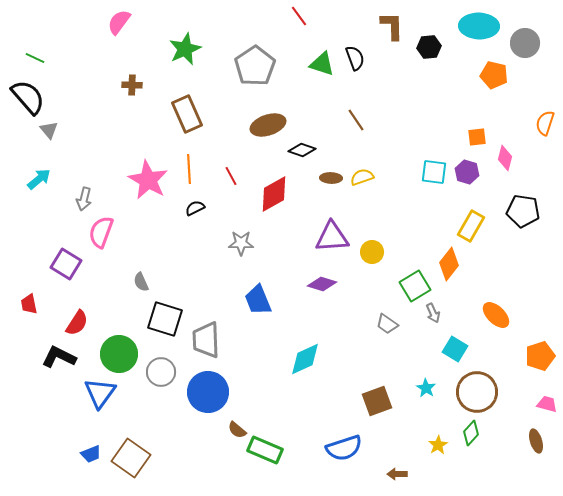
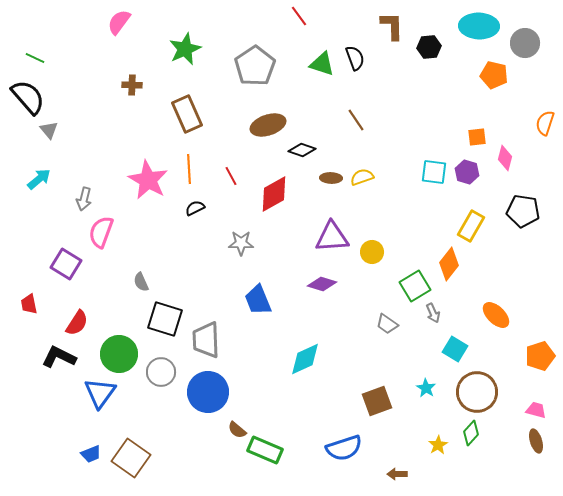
pink trapezoid at (547, 404): moved 11 px left, 6 px down
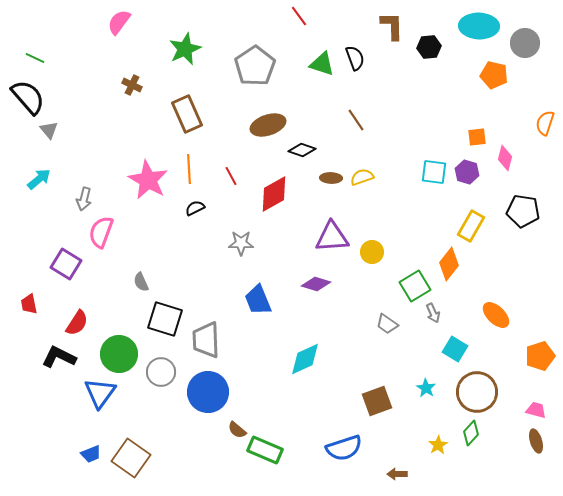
brown cross at (132, 85): rotated 24 degrees clockwise
purple diamond at (322, 284): moved 6 px left
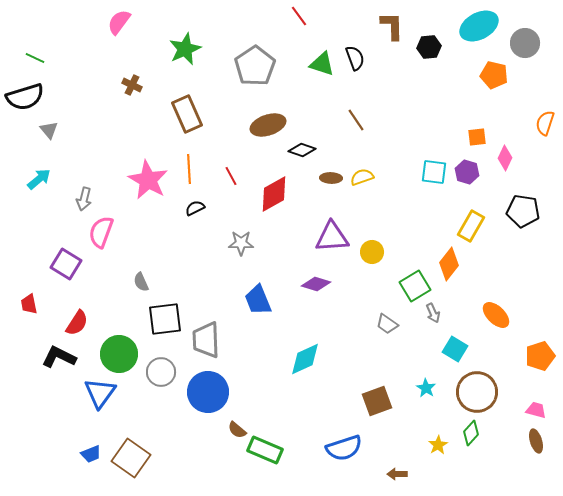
cyan ellipse at (479, 26): rotated 30 degrees counterclockwise
black semicircle at (28, 97): moved 3 px left; rotated 114 degrees clockwise
pink diamond at (505, 158): rotated 10 degrees clockwise
black square at (165, 319): rotated 24 degrees counterclockwise
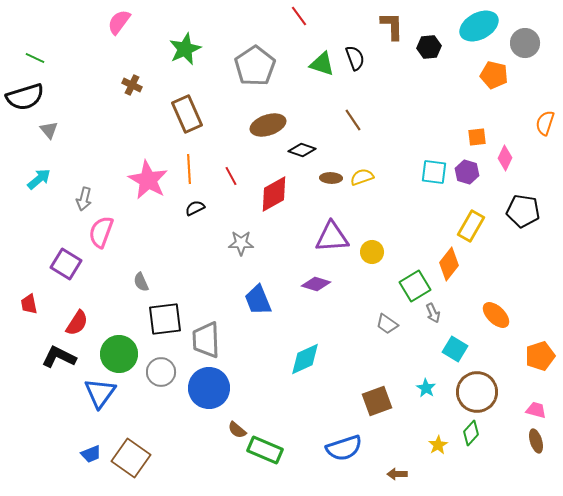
brown line at (356, 120): moved 3 px left
blue circle at (208, 392): moved 1 px right, 4 px up
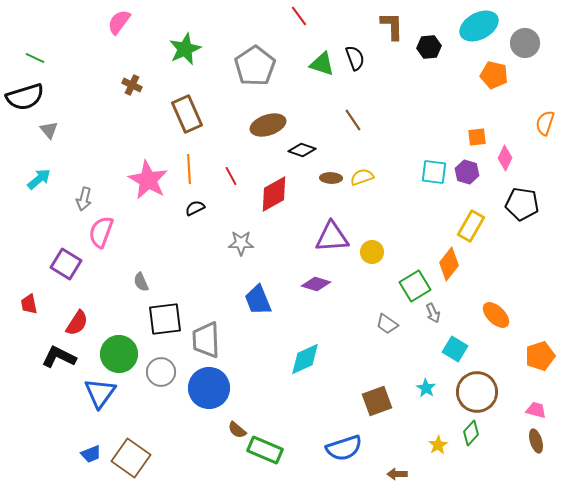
black pentagon at (523, 211): moved 1 px left, 7 px up
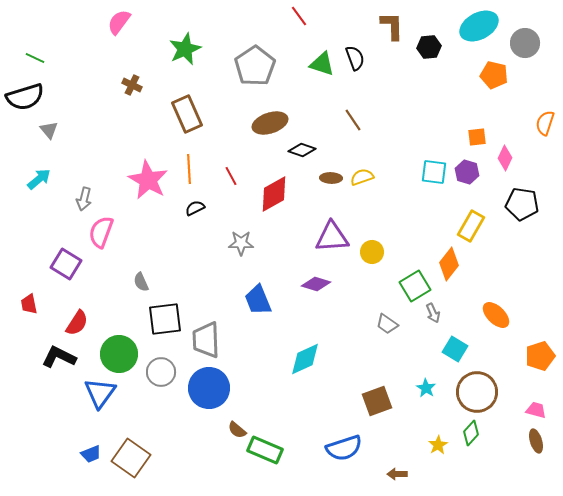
brown ellipse at (268, 125): moved 2 px right, 2 px up
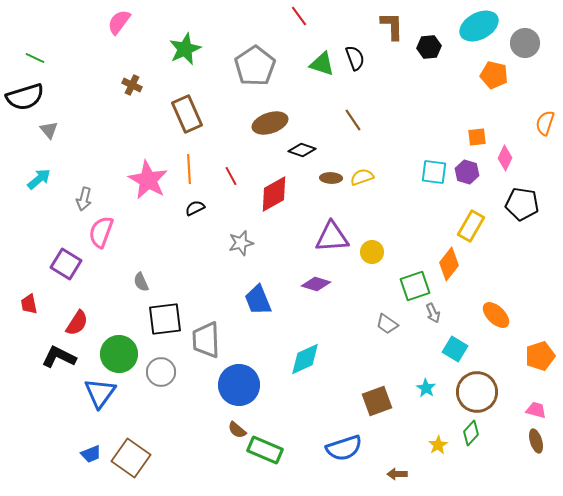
gray star at (241, 243): rotated 15 degrees counterclockwise
green square at (415, 286): rotated 12 degrees clockwise
blue circle at (209, 388): moved 30 px right, 3 px up
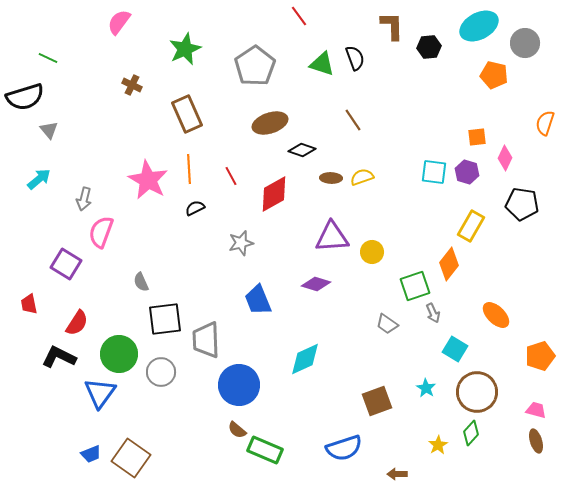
green line at (35, 58): moved 13 px right
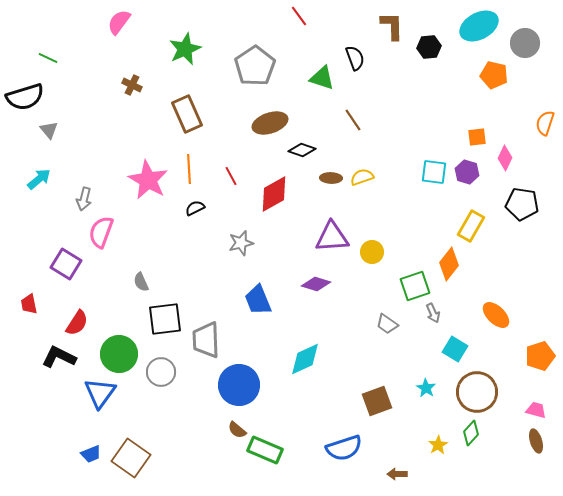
green triangle at (322, 64): moved 14 px down
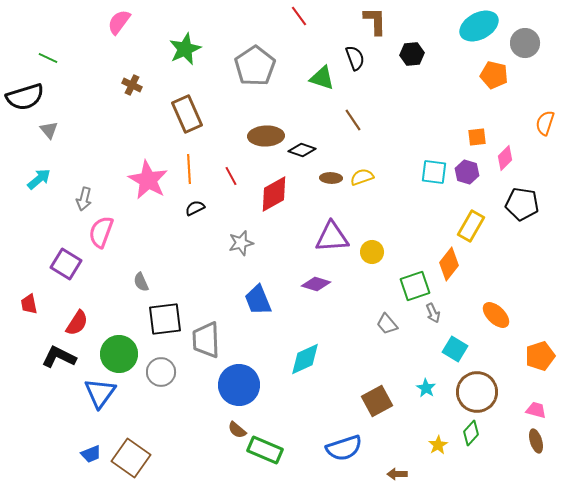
brown L-shape at (392, 26): moved 17 px left, 5 px up
black hexagon at (429, 47): moved 17 px left, 7 px down
brown ellipse at (270, 123): moved 4 px left, 13 px down; rotated 16 degrees clockwise
pink diamond at (505, 158): rotated 20 degrees clockwise
gray trapezoid at (387, 324): rotated 15 degrees clockwise
brown square at (377, 401): rotated 8 degrees counterclockwise
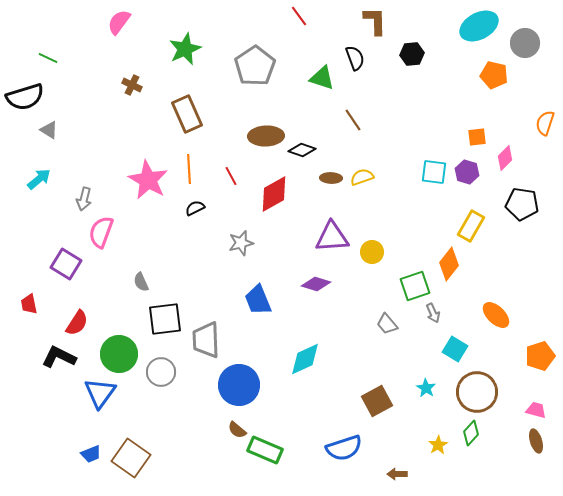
gray triangle at (49, 130): rotated 18 degrees counterclockwise
